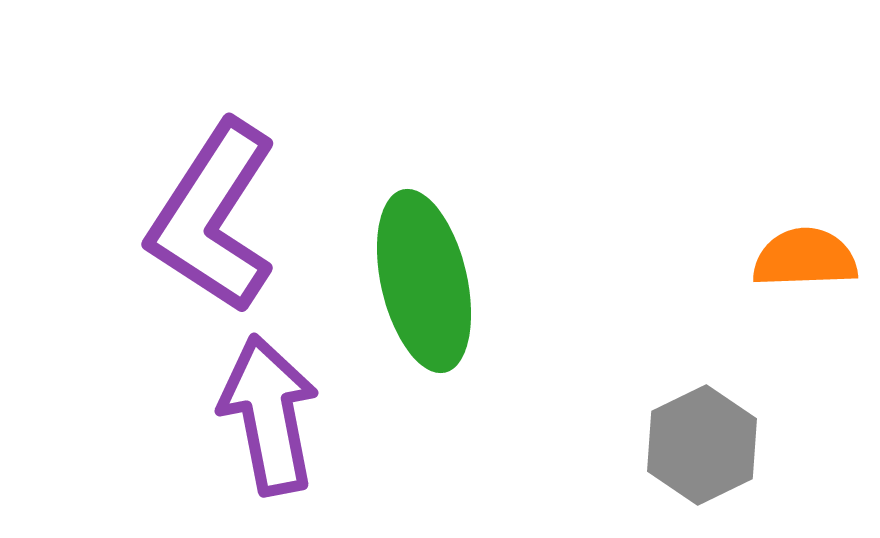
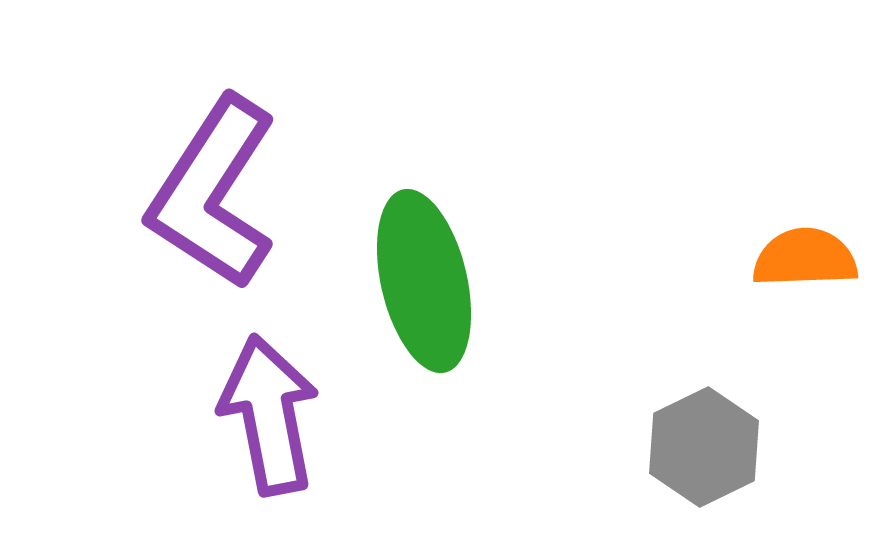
purple L-shape: moved 24 px up
gray hexagon: moved 2 px right, 2 px down
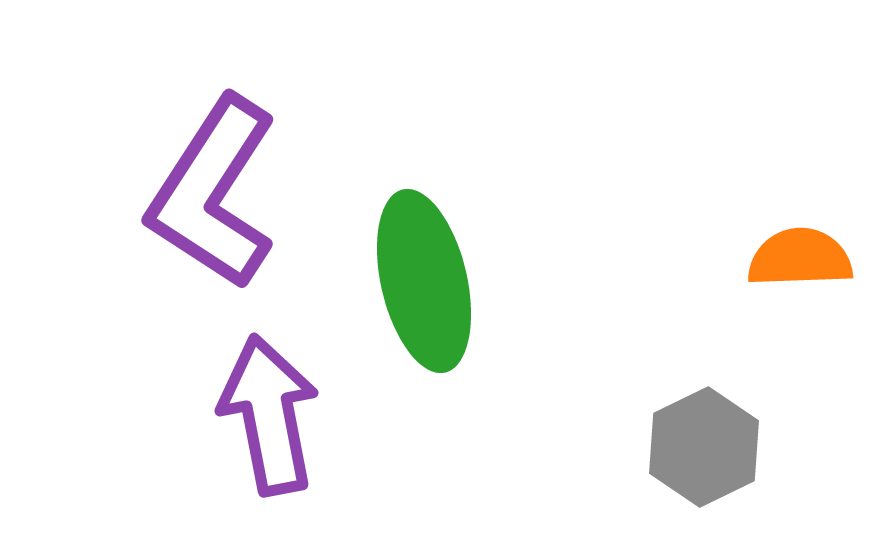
orange semicircle: moved 5 px left
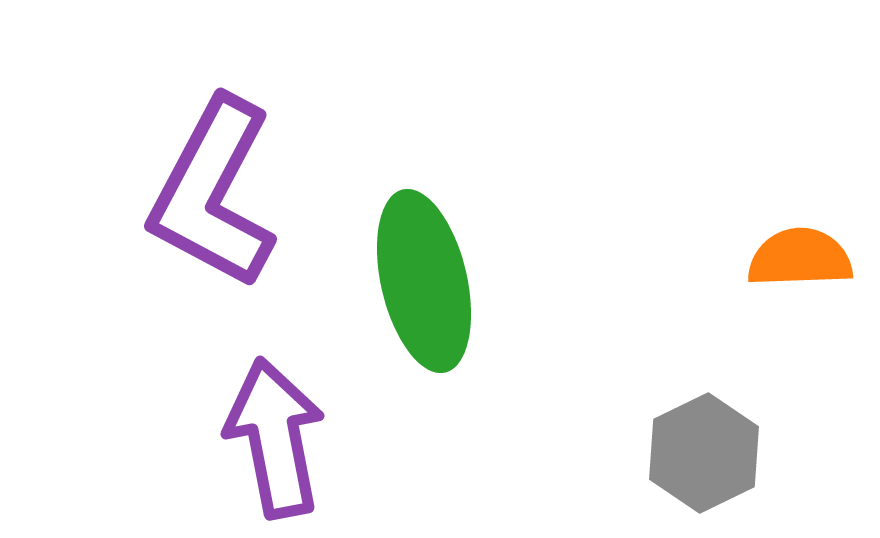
purple L-shape: rotated 5 degrees counterclockwise
purple arrow: moved 6 px right, 23 px down
gray hexagon: moved 6 px down
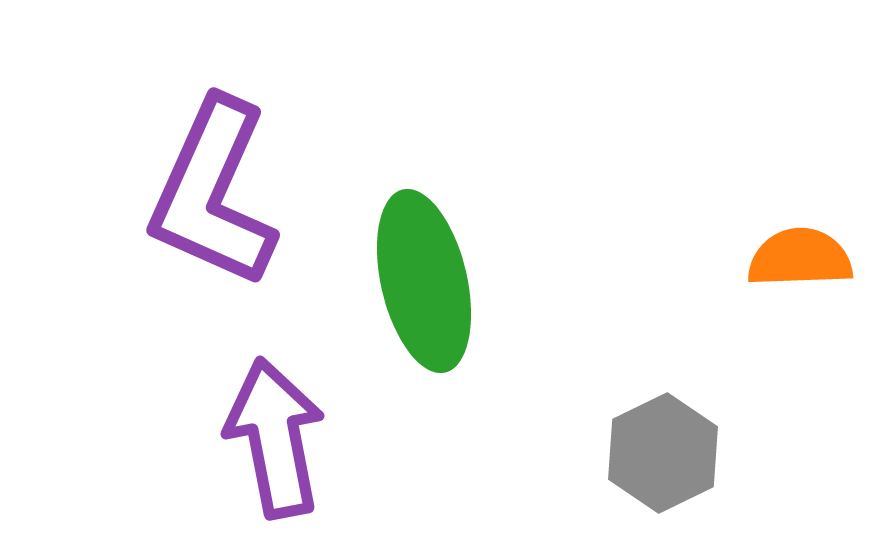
purple L-shape: rotated 4 degrees counterclockwise
gray hexagon: moved 41 px left
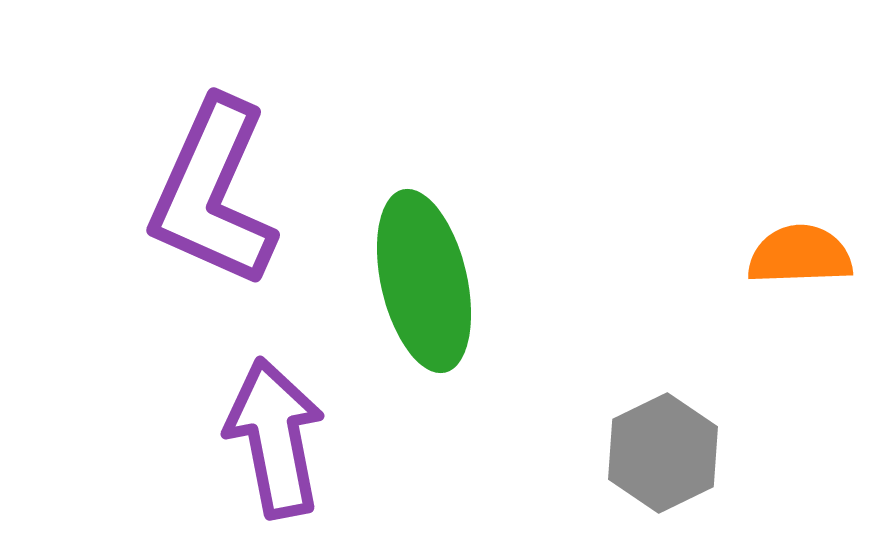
orange semicircle: moved 3 px up
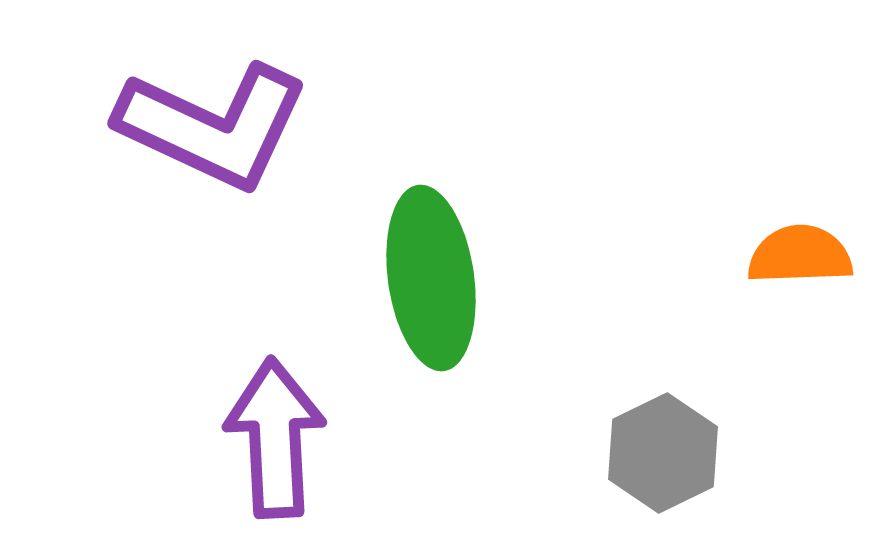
purple L-shape: moved 67 px up; rotated 89 degrees counterclockwise
green ellipse: moved 7 px right, 3 px up; rotated 5 degrees clockwise
purple arrow: rotated 8 degrees clockwise
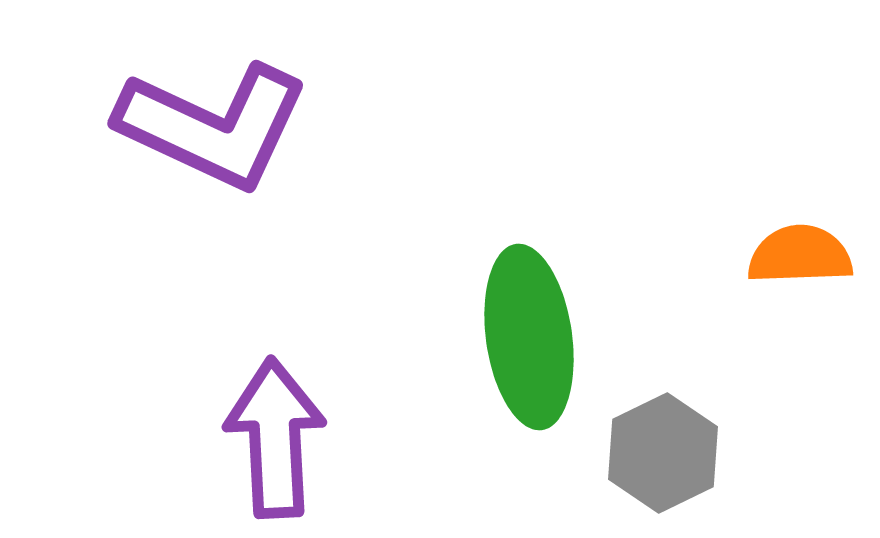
green ellipse: moved 98 px right, 59 px down
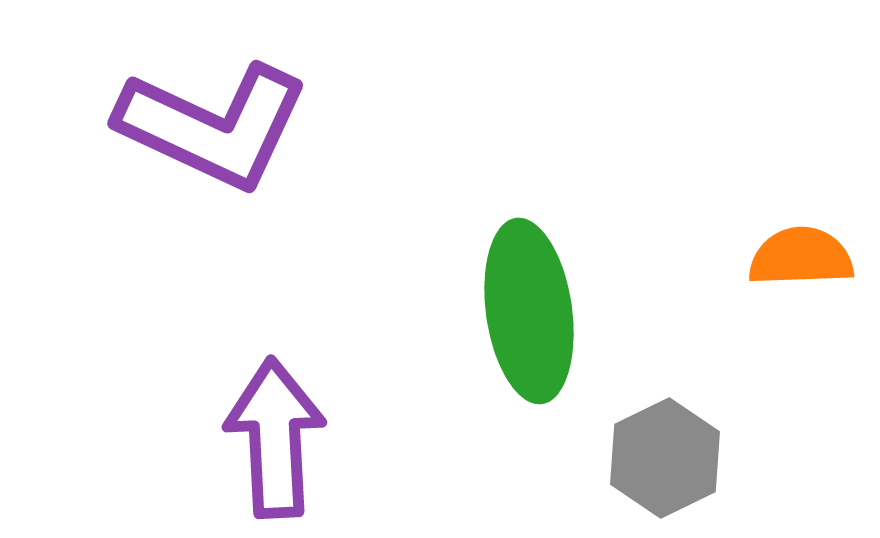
orange semicircle: moved 1 px right, 2 px down
green ellipse: moved 26 px up
gray hexagon: moved 2 px right, 5 px down
